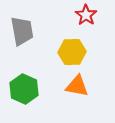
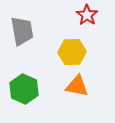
red star: moved 1 px right
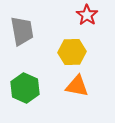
green hexagon: moved 1 px right, 1 px up
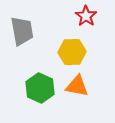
red star: moved 1 px left, 1 px down
green hexagon: moved 15 px right
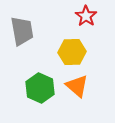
orange triangle: rotated 30 degrees clockwise
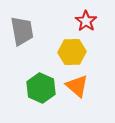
red star: moved 5 px down
green hexagon: moved 1 px right
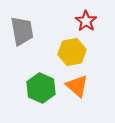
yellow hexagon: rotated 8 degrees counterclockwise
